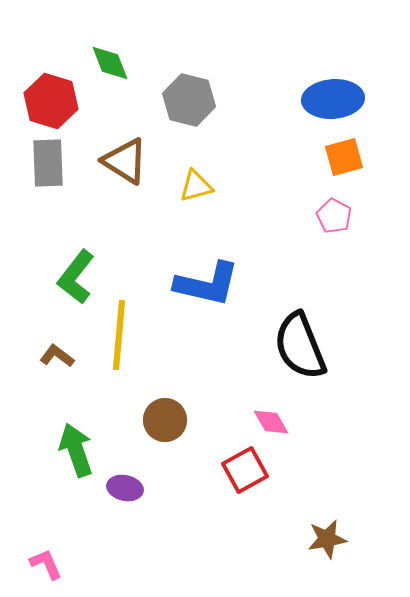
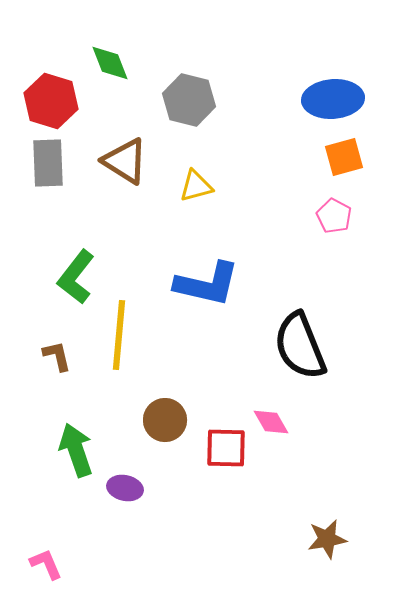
brown L-shape: rotated 40 degrees clockwise
red square: moved 19 px left, 22 px up; rotated 30 degrees clockwise
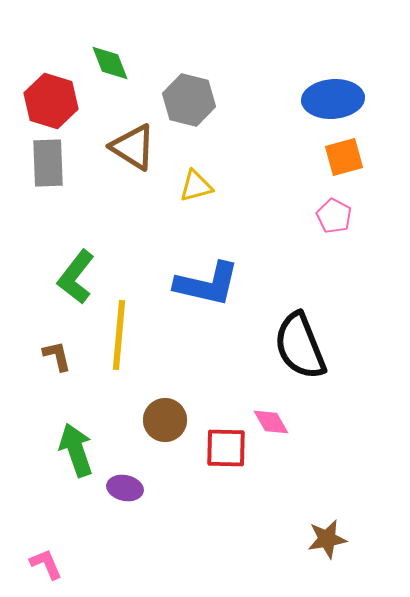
brown triangle: moved 8 px right, 14 px up
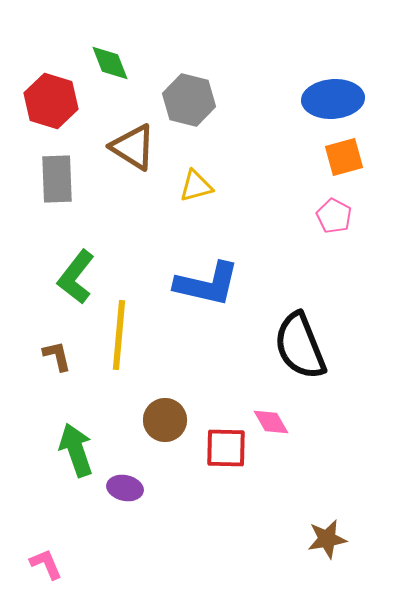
gray rectangle: moved 9 px right, 16 px down
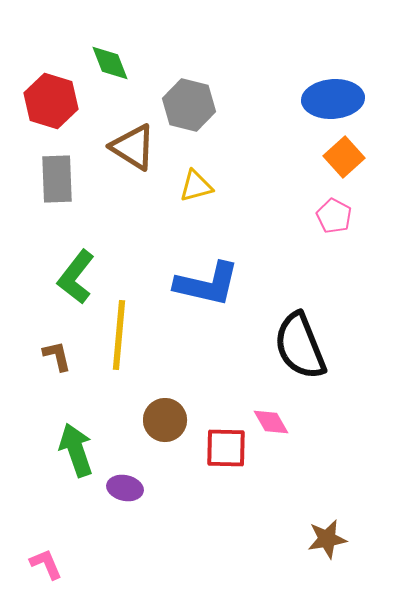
gray hexagon: moved 5 px down
orange square: rotated 27 degrees counterclockwise
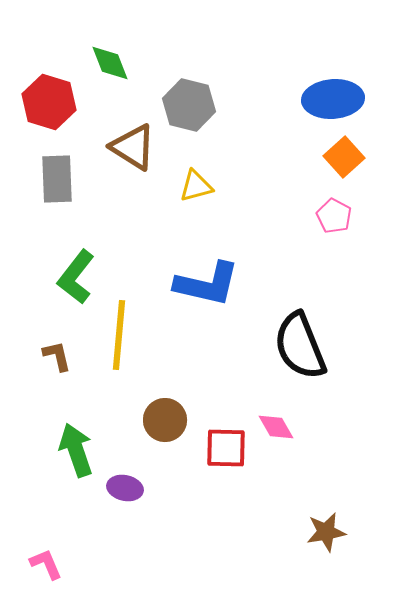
red hexagon: moved 2 px left, 1 px down
pink diamond: moved 5 px right, 5 px down
brown star: moved 1 px left, 7 px up
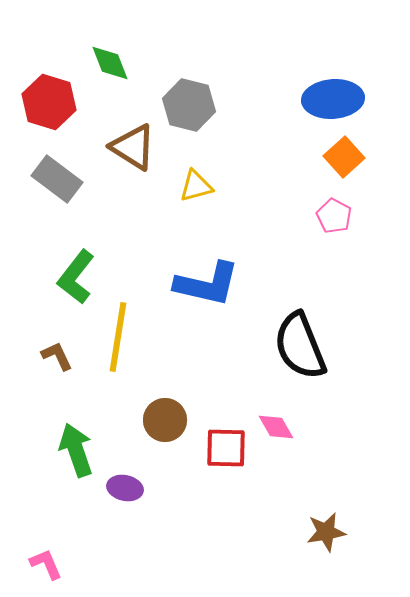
gray rectangle: rotated 51 degrees counterclockwise
yellow line: moved 1 px left, 2 px down; rotated 4 degrees clockwise
brown L-shape: rotated 12 degrees counterclockwise
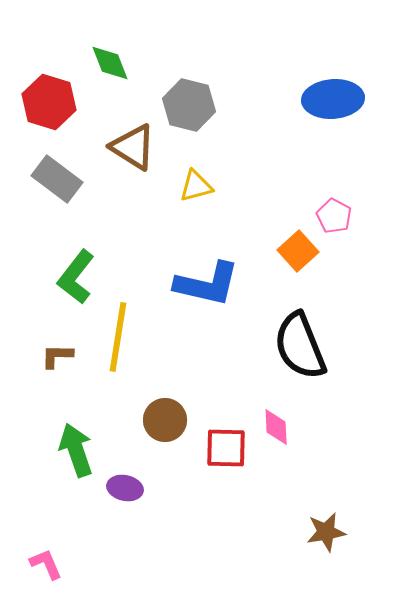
orange square: moved 46 px left, 94 px down
brown L-shape: rotated 64 degrees counterclockwise
pink diamond: rotated 27 degrees clockwise
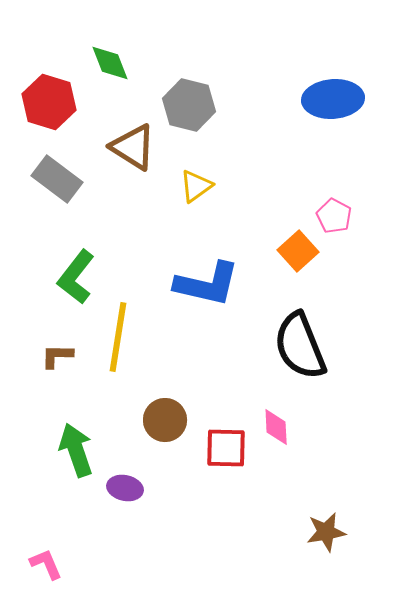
yellow triangle: rotated 21 degrees counterclockwise
